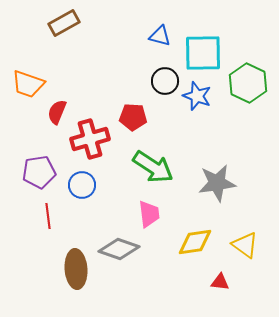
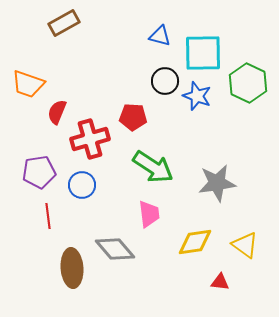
gray diamond: moved 4 px left; rotated 30 degrees clockwise
brown ellipse: moved 4 px left, 1 px up
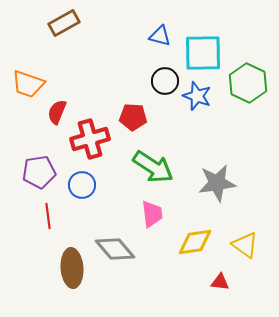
pink trapezoid: moved 3 px right
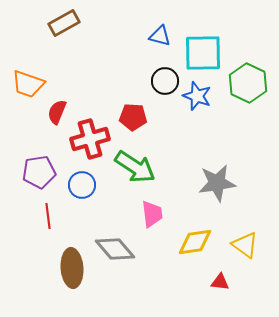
green arrow: moved 18 px left
